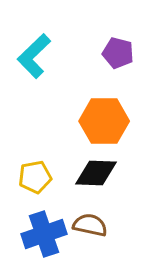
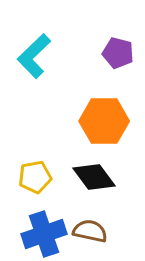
black diamond: moved 2 px left, 4 px down; rotated 51 degrees clockwise
brown semicircle: moved 6 px down
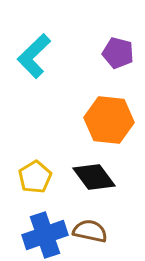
orange hexagon: moved 5 px right, 1 px up; rotated 6 degrees clockwise
yellow pentagon: rotated 20 degrees counterclockwise
blue cross: moved 1 px right, 1 px down
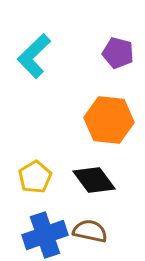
black diamond: moved 3 px down
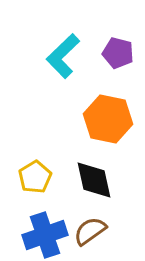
cyan L-shape: moved 29 px right
orange hexagon: moved 1 px left, 1 px up; rotated 6 degrees clockwise
black diamond: rotated 24 degrees clockwise
brown semicircle: rotated 48 degrees counterclockwise
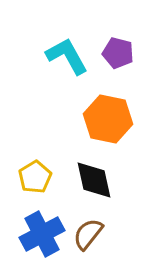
cyan L-shape: moved 4 px right; rotated 105 degrees clockwise
brown semicircle: moved 2 px left, 3 px down; rotated 16 degrees counterclockwise
blue cross: moved 3 px left, 1 px up; rotated 9 degrees counterclockwise
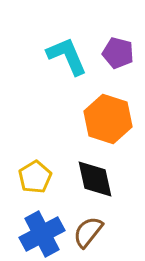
cyan L-shape: rotated 6 degrees clockwise
orange hexagon: rotated 6 degrees clockwise
black diamond: moved 1 px right, 1 px up
brown semicircle: moved 2 px up
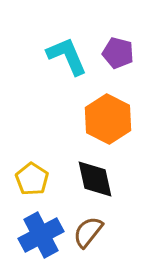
orange hexagon: rotated 9 degrees clockwise
yellow pentagon: moved 3 px left, 2 px down; rotated 8 degrees counterclockwise
blue cross: moved 1 px left, 1 px down
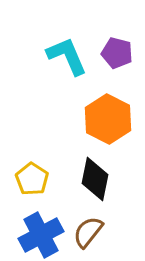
purple pentagon: moved 1 px left
black diamond: rotated 24 degrees clockwise
